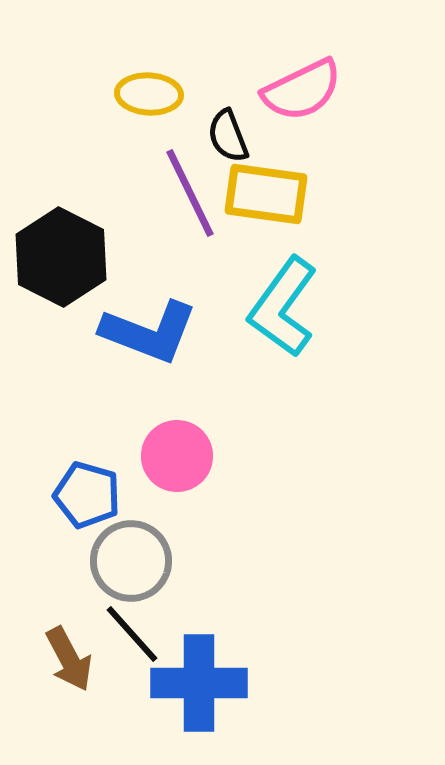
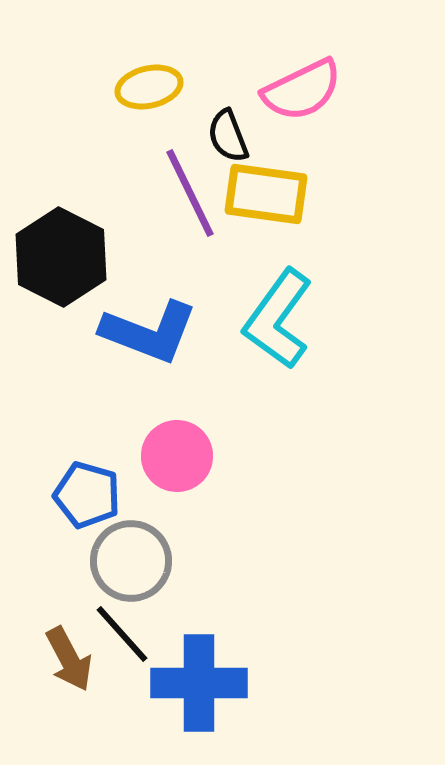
yellow ellipse: moved 7 px up; rotated 16 degrees counterclockwise
cyan L-shape: moved 5 px left, 12 px down
black line: moved 10 px left
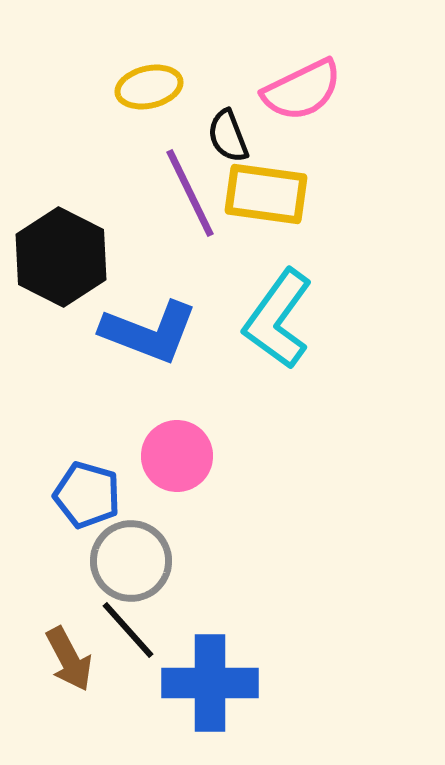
black line: moved 6 px right, 4 px up
blue cross: moved 11 px right
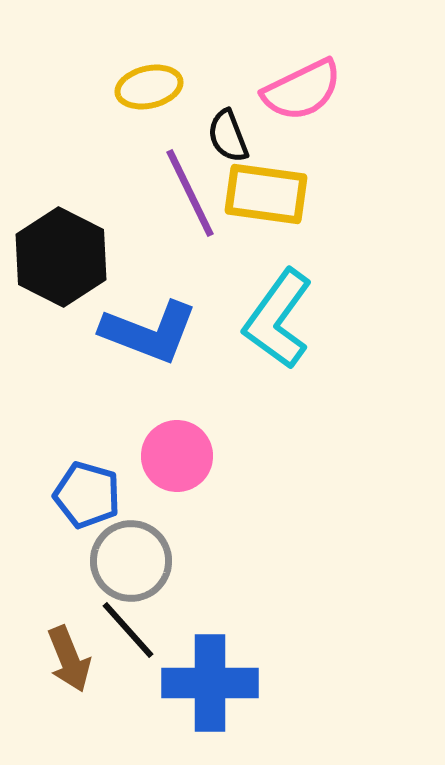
brown arrow: rotated 6 degrees clockwise
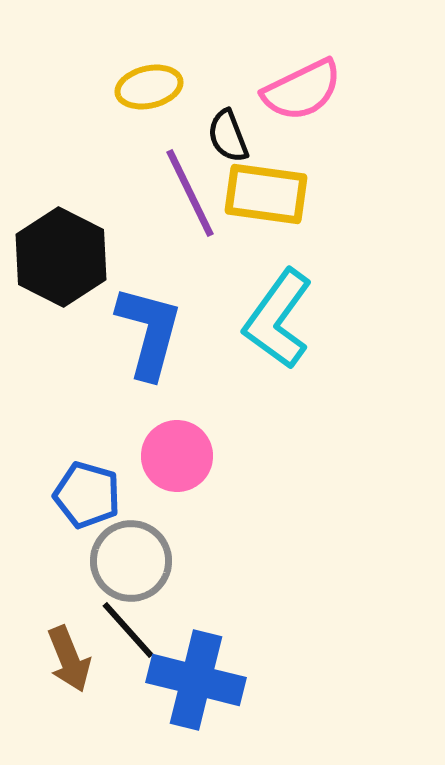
blue L-shape: rotated 96 degrees counterclockwise
blue cross: moved 14 px left, 3 px up; rotated 14 degrees clockwise
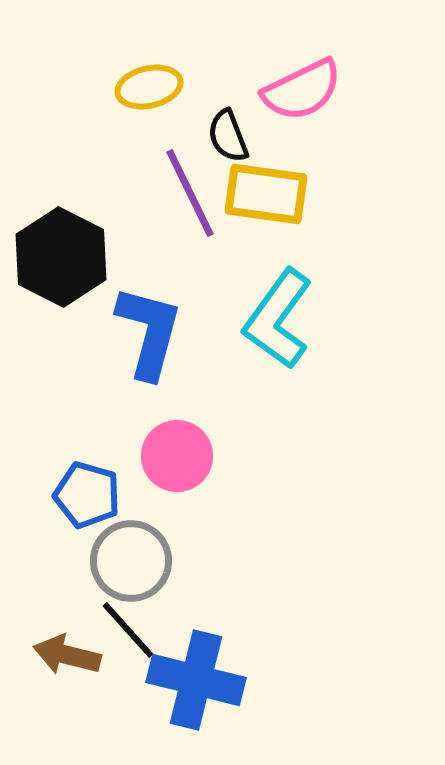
brown arrow: moved 2 px left, 4 px up; rotated 126 degrees clockwise
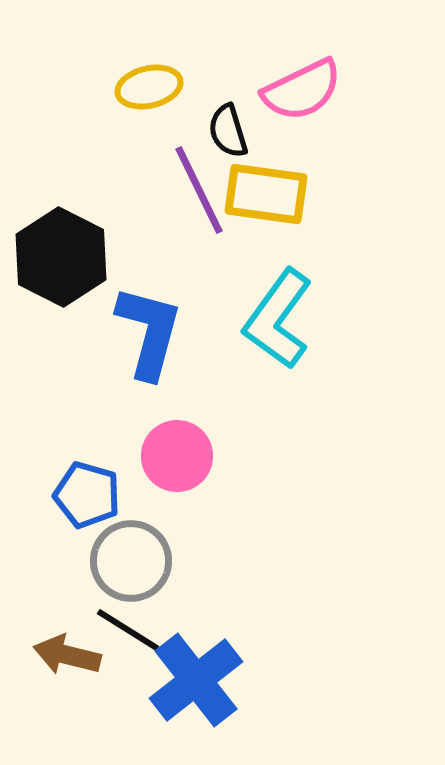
black semicircle: moved 5 px up; rotated 4 degrees clockwise
purple line: moved 9 px right, 3 px up
black line: rotated 16 degrees counterclockwise
blue cross: rotated 38 degrees clockwise
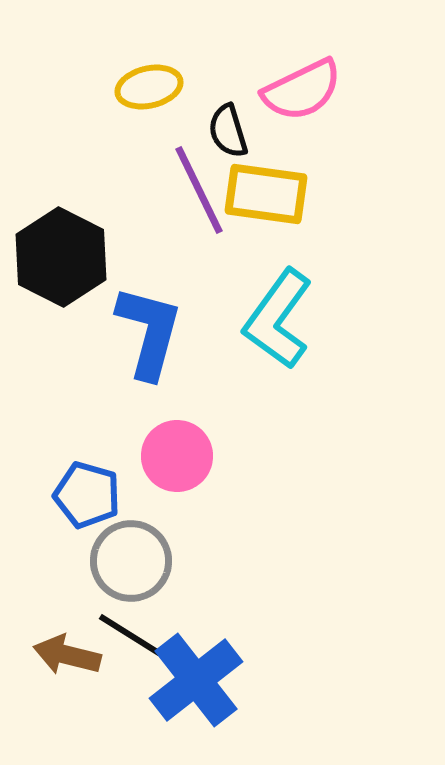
black line: moved 2 px right, 5 px down
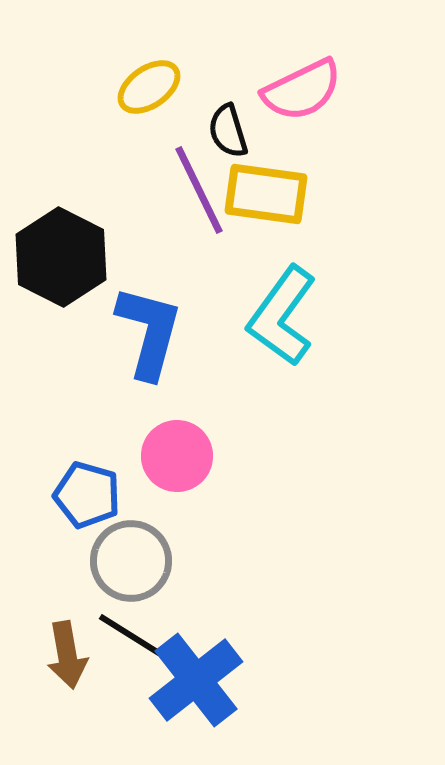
yellow ellipse: rotated 22 degrees counterclockwise
cyan L-shape: moved 4 px right, 3 px up
brown arrow: rotated 114 degrees counterclockwise
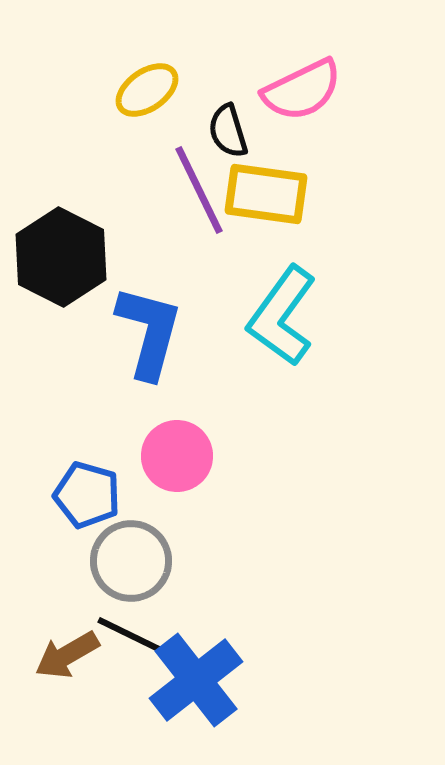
yellow ellipse: moved 2 px left, 3 px down
black line: rotated 6 degrees counterclockwise
brown arrow: rotated 70 degrees clockwise
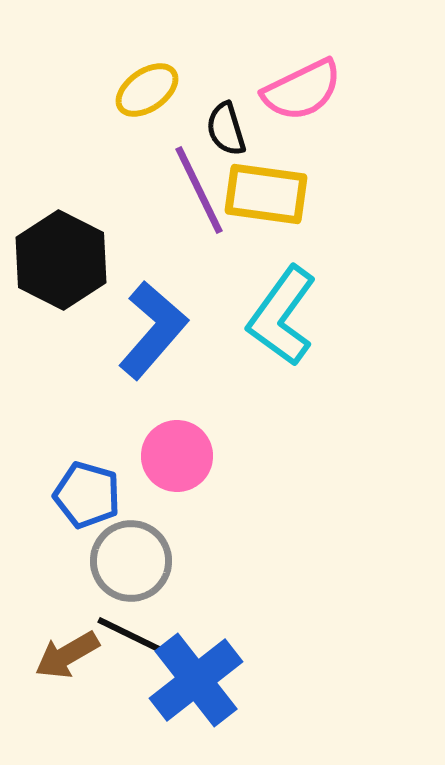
black semicircle: moved 2 px left, 2 px up
black hexagon: moved 3 px down
blue L-shape: moved 4 px right, 2 px up; rotated 26 degrees clockwise
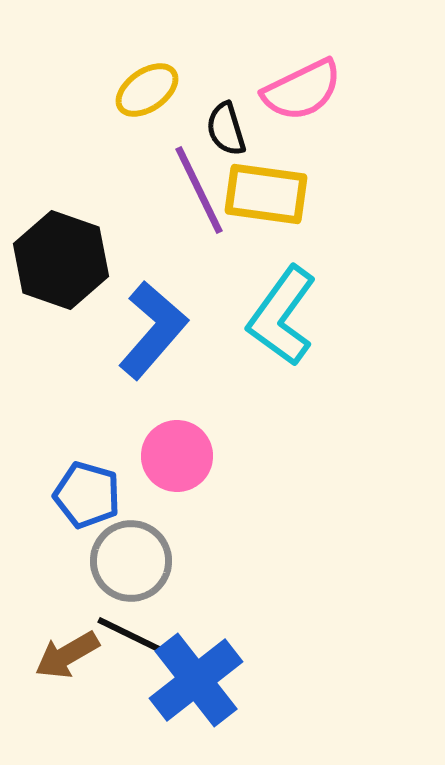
black hexagon: rotated 8 degrees counterclockwise
